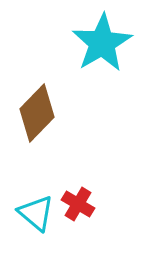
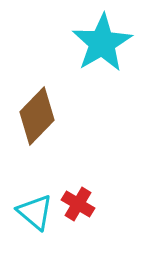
brown diamond: moved 3 px down
cyan triangle: moved 1 px left, 1 px up
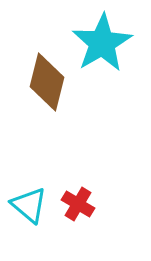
brown diamond: moved 10 px right, 34 px up; rotated 30 degrees counterclockwise
cyan triangle: moved 6 px left, 7 px up
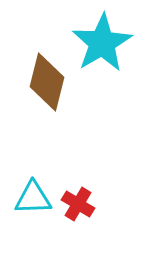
cyan triangle: moved 4 px right, 7 px up; rotated 42 degrees counterclockwise
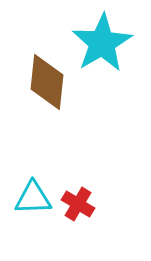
brown diamond: rotated 8 degrees counterclockwise
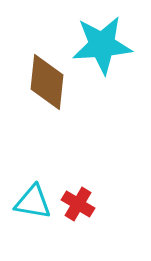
cyan star: moved 2 px down; rotated 26 degrees clockwise
cyan triangle: moved 4 px down; rotated 12 degrees clockwise
